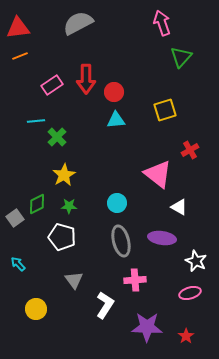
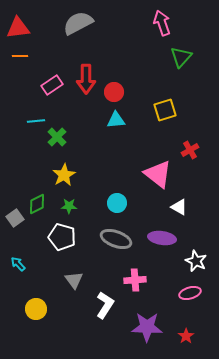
orange line: rotated 21 degrees clockwise
gray ellipse: moved 5 px left, 2 px up; rotated 56 degrees counterclockwise
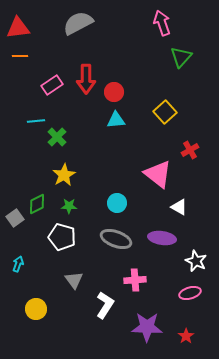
yellow square: moved 2 px down; rotated 25 degrees counterclockwise
cyan arrow: rotated 63 degrees clockwise
